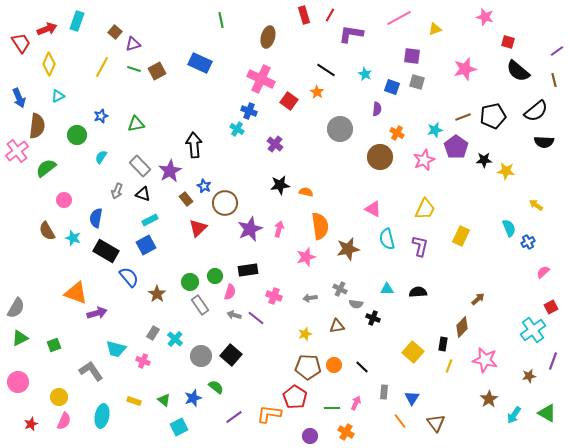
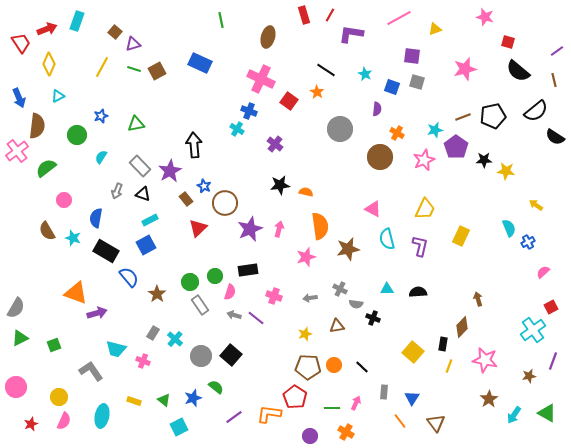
black semicircle at (544, 142): moved 11 px right, 5 px up; rotated 30 degrees clockwise
brown arrow at (478, 299): rotated 64 degrees counterclockwise
pink circle at (18, 382): moved 2 px left, 5 px down
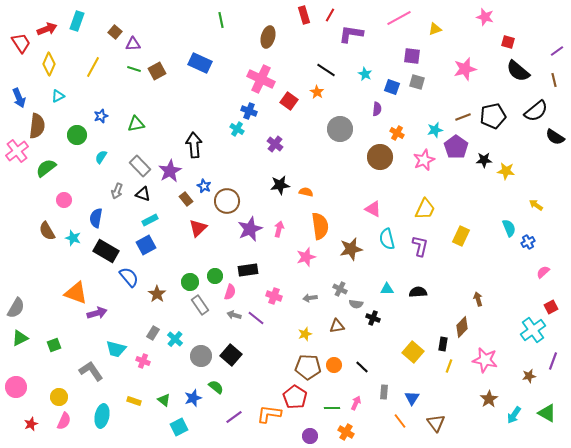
purple triangle at (133, 44): rotated 14 degrees clockwise
yellow line at (102, 67): moved 9 px left
brown circle at (225, 203): moved 2 px right, 2 px up
brown star at (348, 249): moved 3 px right
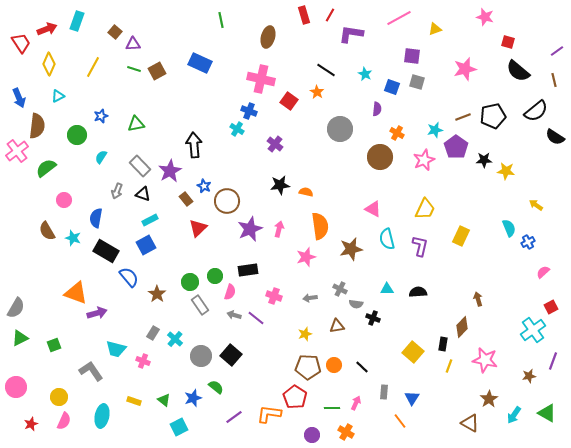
pink cross at (261, 79): rotated 12 degrees counterclockwise
brown triangle at (436, 423): moved 34 px right; rotated 24 degrees counterclockwise
purple circle at (310, 436): moved 2 px right, 1 px up
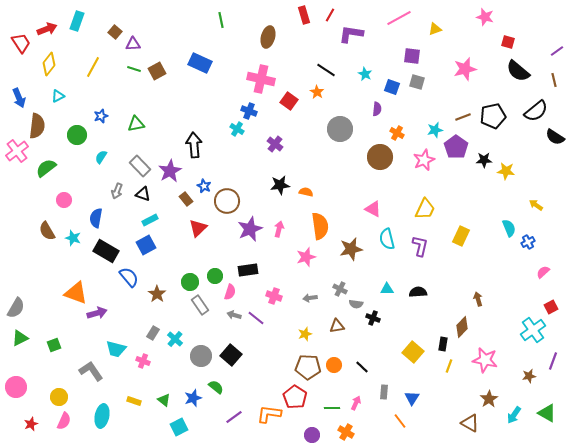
yellow diamond at (49, 64): rotated 15 degrees clockwise
